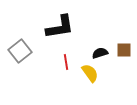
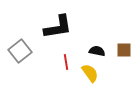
black L-shape: moved 2 px left
black semicircle: moved 3 px left, 2 px up; rotated 28 degrees clockwise
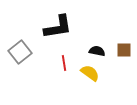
gray square: moved 1 px down
red line: moved 2 px left, 1 px down
yellow semicircle: rotated 18 degrees counterclockwise
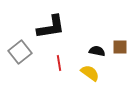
black L-shape: moved 7 px left
brown square: moved 4 px left, 3 px up
red line: moved 5 px left
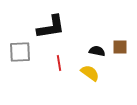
gray square: rotated 35 degrees clockwise
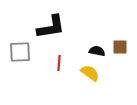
red line: rotated 14 degrees clockwise
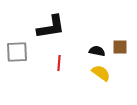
gray square: moved 3 px left
yellow semicircle: moved 11 px right
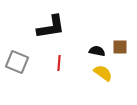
gray square: moved 10 px down; rotated 25 degrees clockwise
yellow semicircle: moved 2 px right
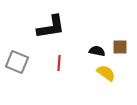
yellow semicircle: moved 3 px right
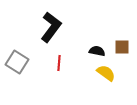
black L-shape: rotated 44 degrees counterclockwise
brown square: moved 2 px right
gray square: rotated 10 degrees clockwise
